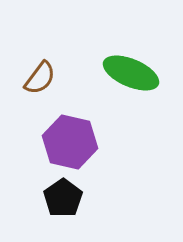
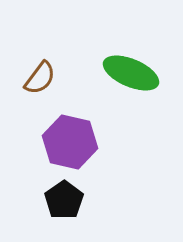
black pentagon: moved 1 px right, 2 px down
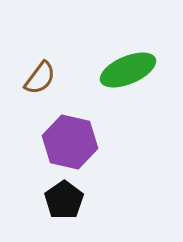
green ellipse: moved 3 px left, 3 px up; rotated 46 degrees counterclockwise
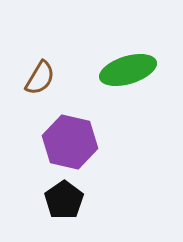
green ellipse: rotated 6 degrees clockwise
brown semicircle: rotated 6 degrees counterclockwise
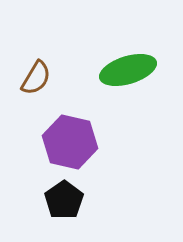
brown semicircle: moved 4 px left
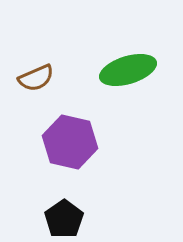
brown semicircle: rotated 36 degrees clockwise
black pentagon: moved 19 px down
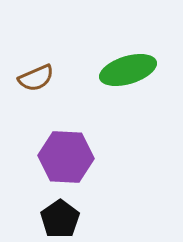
purple hexagon: moved 4 px left, 15 px down; rotated 10 degrees counterclockwise
black pentagon: moved 4 px left
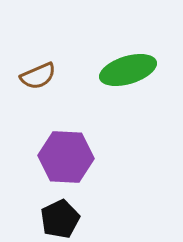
brown semicircle: moved 2 px right, 2 px up
black pentagon: rotated 9 degrees clockwise
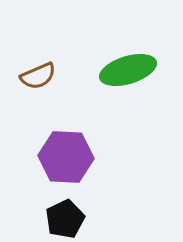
black pentagon: moved 5 px right
